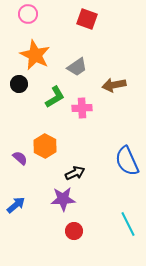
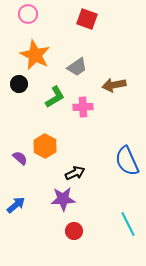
pink cross: moved 1 px right, 1 px up
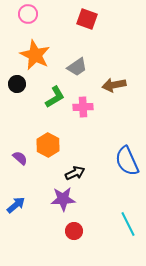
black circle: moved 2 px left
orange hexagon: moved 3 px right, 1 px up
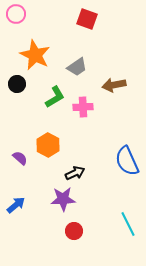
pink circle: moved 12 px left
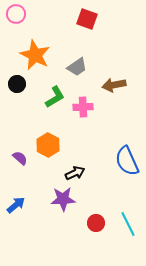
red circle: moved 22 px right, 8 px up
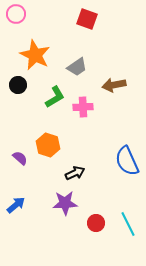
black circle: moved 1 px right, 1 px down
orange hexagon: rotated 10 degrees counterclockwise
purple star: moved 2 px right, 4 px down
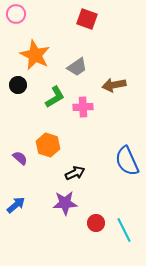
cyan line: moved 4 px left, 6 px down
